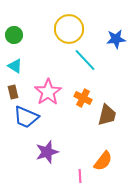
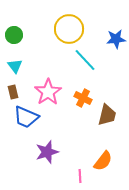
cyan triangle: rotated 21 degrees clockwise
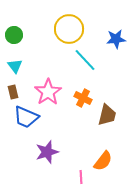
pink line: moved 1 px right, 1 px down
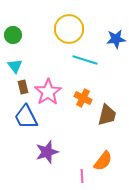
green circle: moved 1 px left
cyan line: rotated 30 degrees counterclockwise
brown rectangle: moved 10 px right, 5 px up
blue trapezoid: rotated 40 degrees clockwise
pink line: moved 1 px right, 1 px up
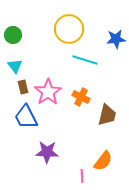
orange cross: moved 2 px left, 1 px up
purple star: rotated 20 degrees clockwise
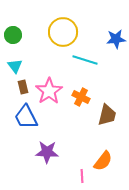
yellow circle: moved 6 px left, 3 px down
pink star: moved 1 px right, 1 px up
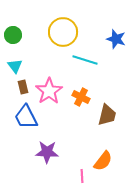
blue star: rotated 24 degrees clockwise
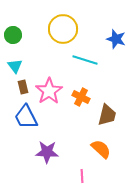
yellow circle: moved 3 px up
orange semicircle: moved 2 px left, 12 px up; rotated 85 degrees counterclockwise
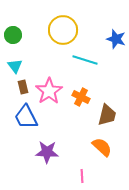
yellow circle: moved 1 px down
orange semicircle: moved 1 px right, 2 px up
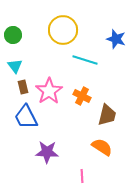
orange cross: moved 1 px right, 1 px up
orange semicircle: rotated 10 degrees counterclockwise
